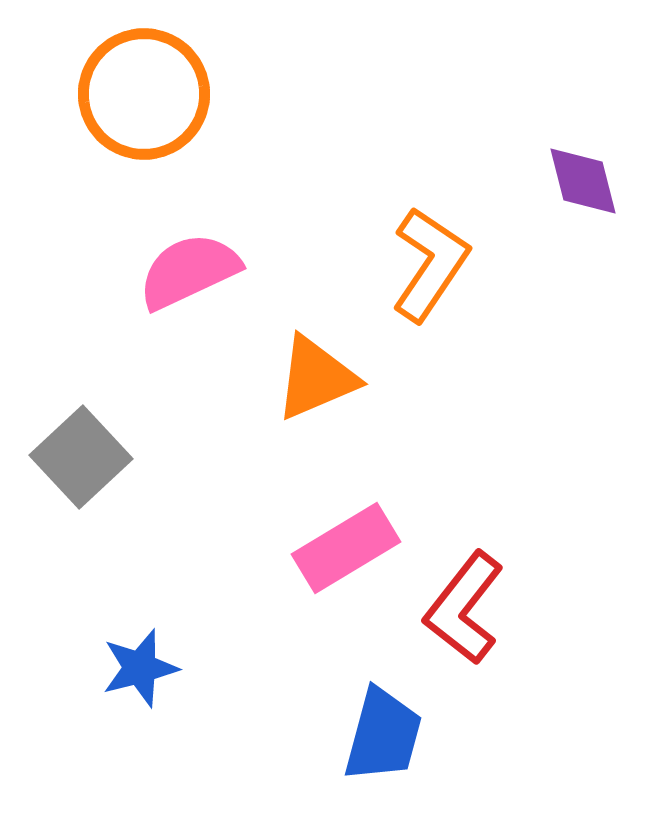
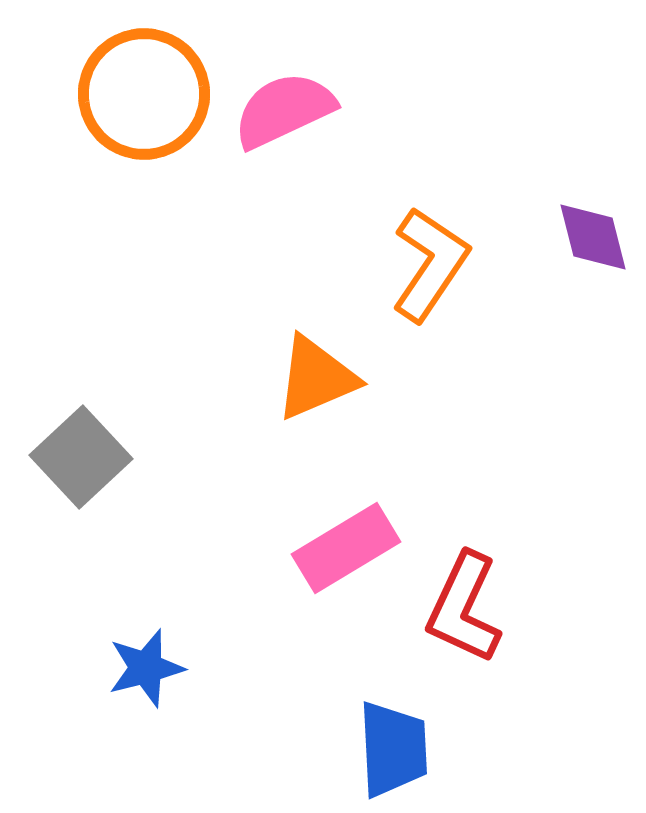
purple diamond: moved 10 px right, 56 px down
pink semicircle: moved 95 px right, 161 px up
red L-shape: rotated 13 degrees counterclockwise
blue star: moved 6 px right
blue trapezoid: moved 10 px right, 14 px down; rotated 18 degrees counterclockwise
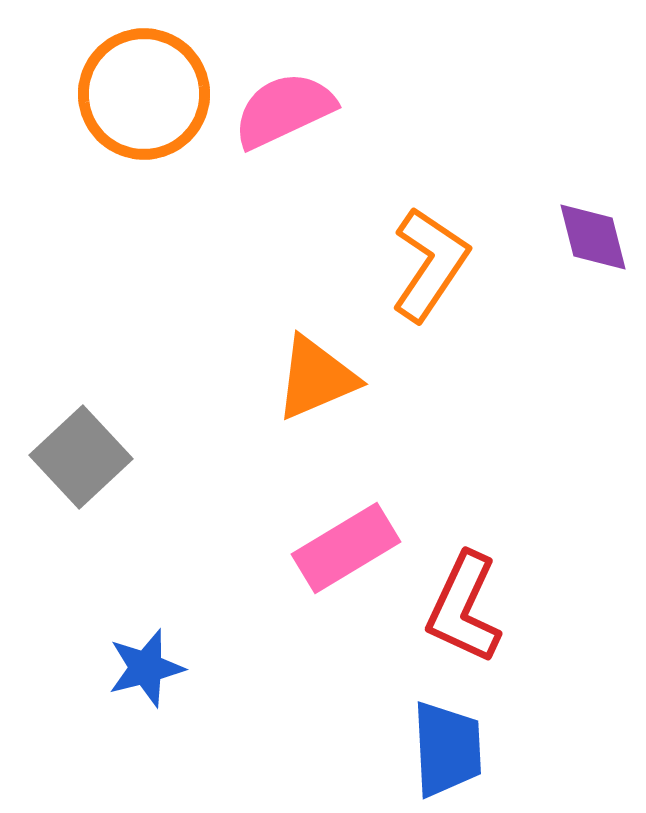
blue trapezoid: moved 54 px right
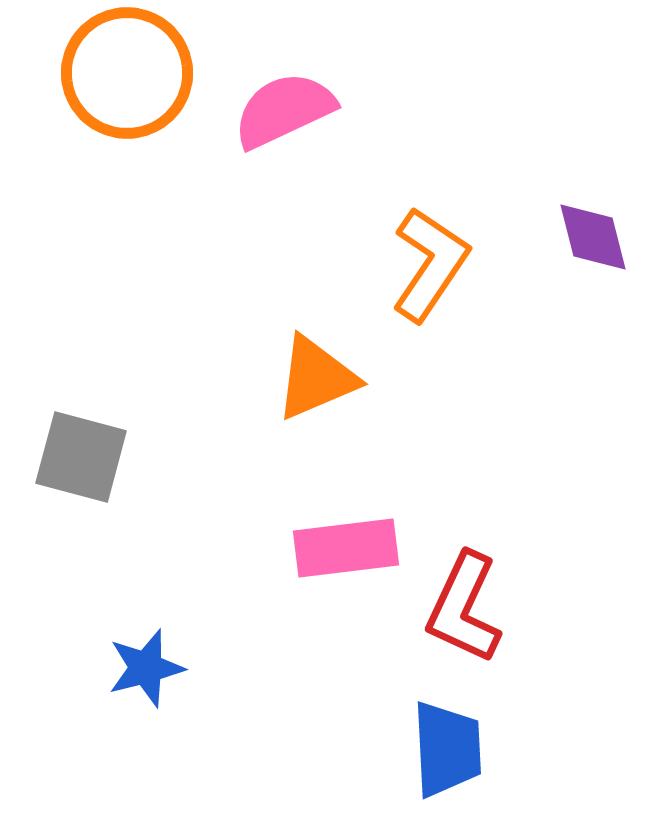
orange circle: moved 17 px left, 21 px up
gray square: rotated 32 degrees counterclockwise
pink rectangle: rotated 24 degrees clockwise
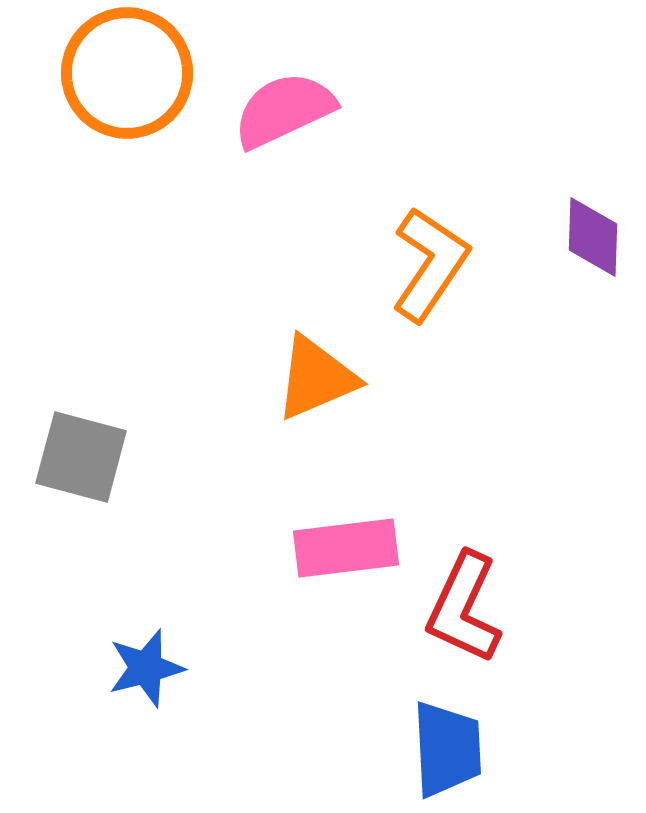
purple diamond: rotated 16 degrees clockwise
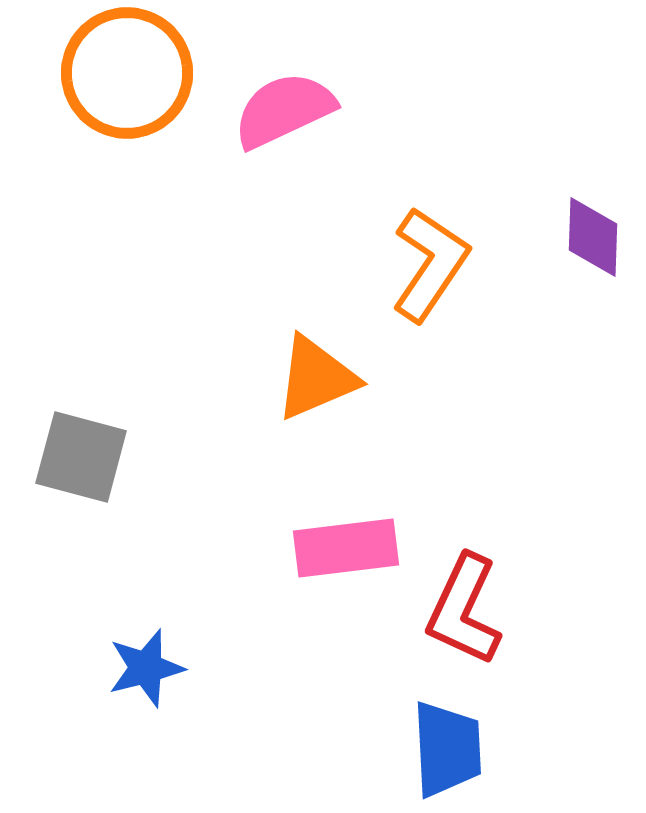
red L-shape: moved 2 px down
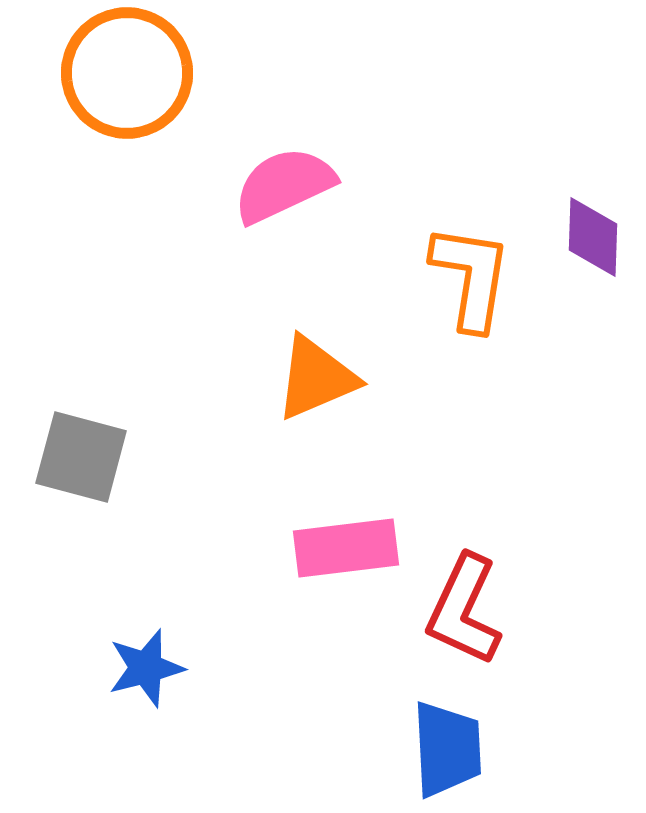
pink semicircle: moved 75 px down
orange L-shape: moved 41 px right, 13 px down; rotated 25 degrees counterclockwise
